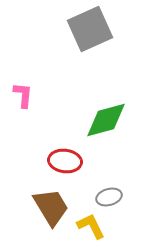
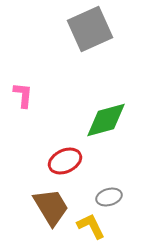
red ellipse: rotated 32 degrees counterclockwise
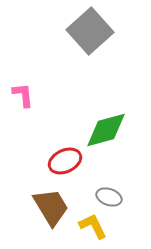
gray square: moved 2 px down; rotated 18 degrees counterclockwise
pink L-shape: rotated 12 degrees counterclockwise
green diamond: moved 10 px down
gray ellipse: rotated 35 degrees clockwise
yellow L-shape: moved 2 px right
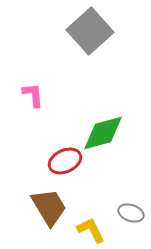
pink L-shape: moved 10 px right
green diamond: moved 3 px left, 3 px down
gray ellipse: moved 22 px right, 16 px down
brown trapezoid: moved 2 px left
yellow L-shape: moved 2 px left, 4 px down
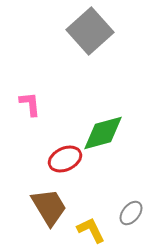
pink L-shape: moved 3 px left, 9 px down
red ellipse: moved 2 px up
gray ellipse: rotated 70 degrees counterclockwise
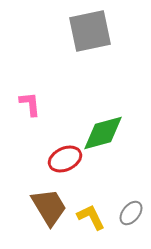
gray square: rotated 30 degrees clockwise
yellow L-shape: moved 13 px up
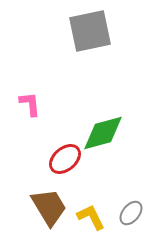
red ellipse: rotated 16 degrees counterclockwise
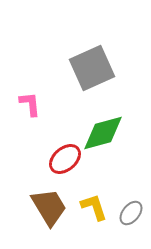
gray square: moved 2 px right, 37 px down; rotated 12 degrees counterclockwise
yellow L-shape: moved 3 px right, 10 px up; rotated 8 degrees clockwise
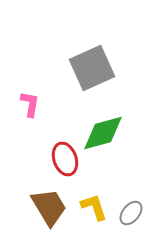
pink L-shape: rotated 16 degrees clockwise
red ellipse: rotated 68 degrees counterclockwise
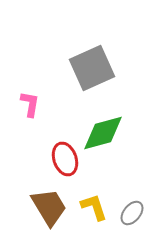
gray ellipse: moved 1 px right
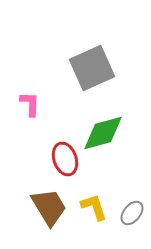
pink L-shape: rotated 8 degrees counterclockwise
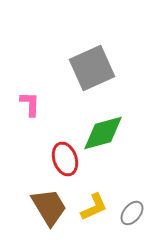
yellow L-shape: rotated 84 degrees clockwise
